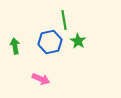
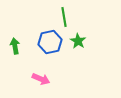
green line: moved 3 px up
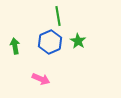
green line: moved 6 px left, 1 px up
blue hexagon: rotated 10 degrees counterclockwise
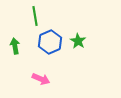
green line: moved 23 px left
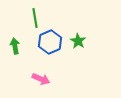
green line: moved 2 px down
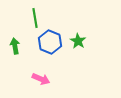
blue hexagon: rotated 15 degrees counterclockwise
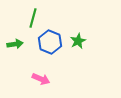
green line: moved 2 px left; rotated 24 degrees clockwise
green star: rotated 14 degrees clockwise
green arrow: moved 2 px up; rotated 91 degrees clockwise
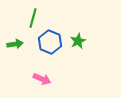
pink arrow: moved 1 px right
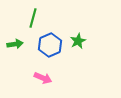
blue hexagon: moved 3 px down; rotated 15 degrees clockwise
pink arrow: moved 1 px right, 1 px up
